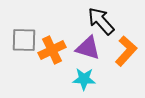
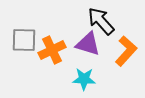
purple triangle: moved 4 px up
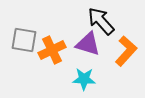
gray square: rotated 8 degrees clockwise
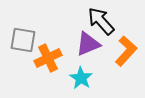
gray square: moved 1 px left
purple triangle: rotated 40 degrees counterclockwise
orange cross: moved 4 px left, 8 px down
cyan star: moved 3 px left, 1 px up; rotated 30 degrees clockwise
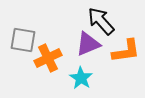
orange L-shape: rotated 40 degrees clockwise
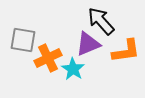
cyan star: moved 8 px left, 9 px up
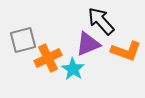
gray square: rotated 24 degrees counterclockwise
orange L-shape: rotated 28 degrees clockwise
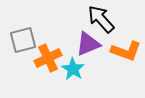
black arrow: moved 2 px up
